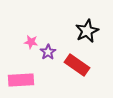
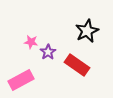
pink rectangle: rotated 25 degrees counterclockwise
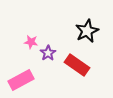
purple star: moved 1 px down
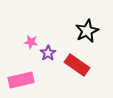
pink rectangle: rotated 15 degrees clockwise
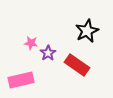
pink star: moved 1 px down
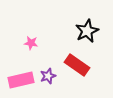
purple star: moved 23 px down; rotated 14 degrees clockwise
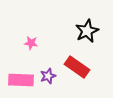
red rectangle: moved 2 px down
pink rectangle: rotated 15 degrees clockwise
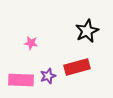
red rectangle: rotated 50 degrees counterclockwise
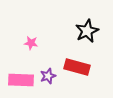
red rectangle: rotated 30 degrees clockwise
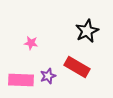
red rectangle: rotated 15 degrees clockwise
